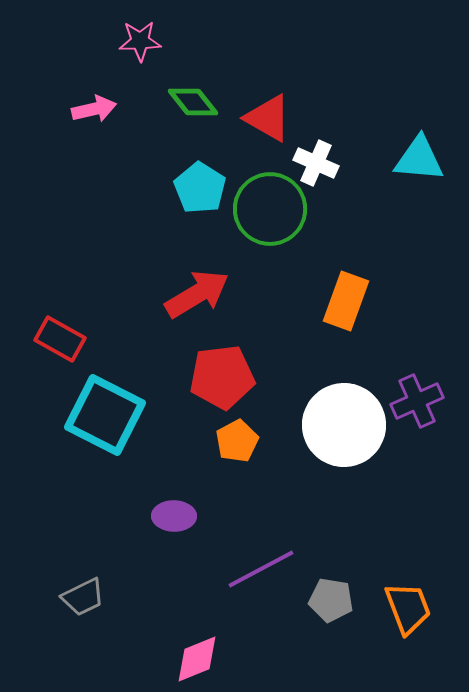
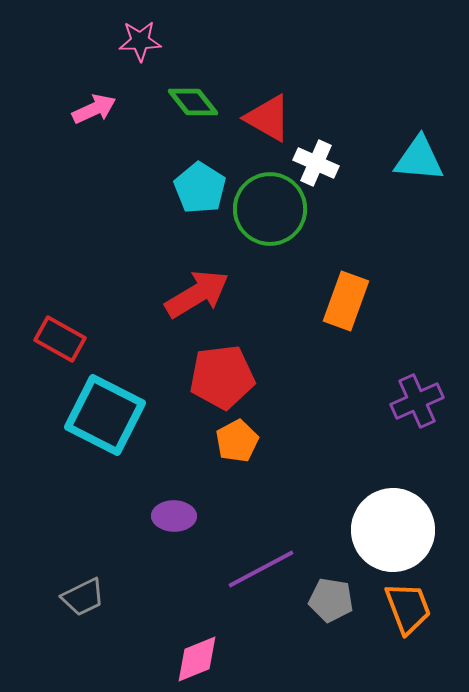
pink arrow: rotated 12 degrees counterclockwise
white circle: moved 49 px right, 105 px down
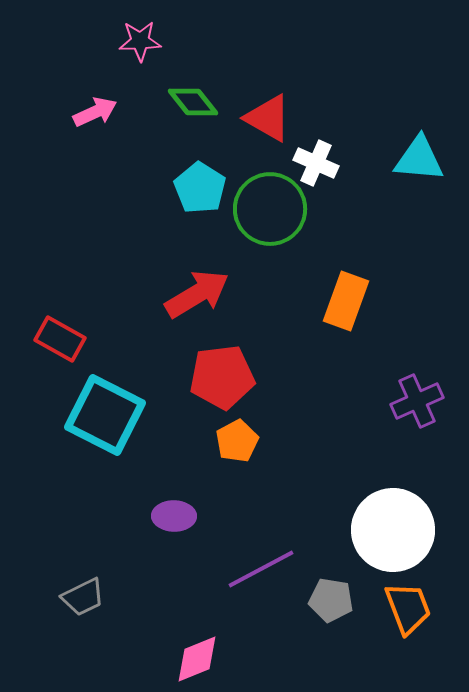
pink arrow: moved 1 px right, 3 px down
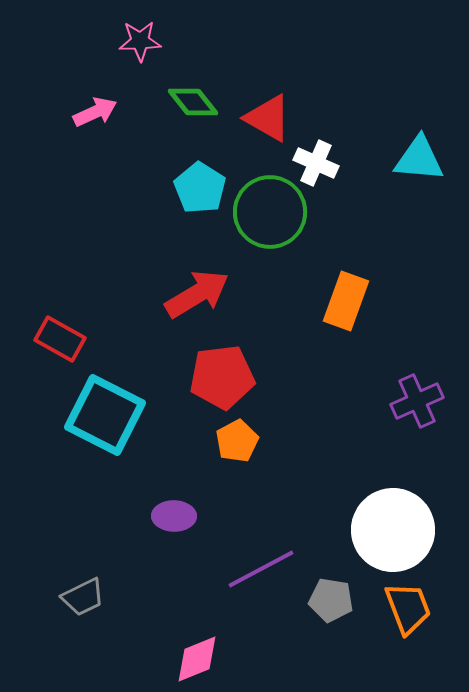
green circle: moved 3 px down
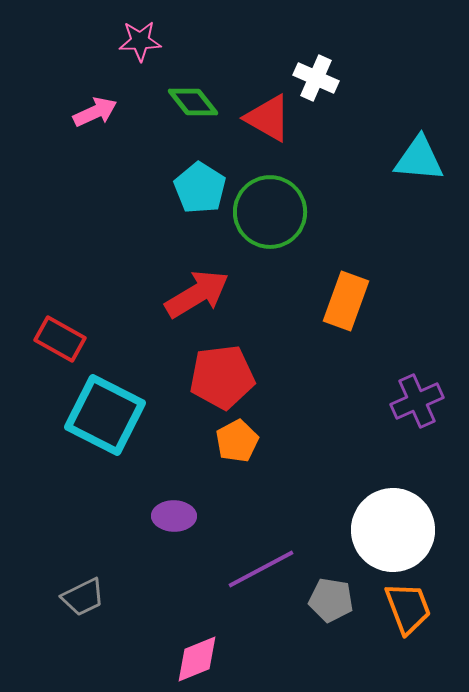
white cross: moved 85 px up
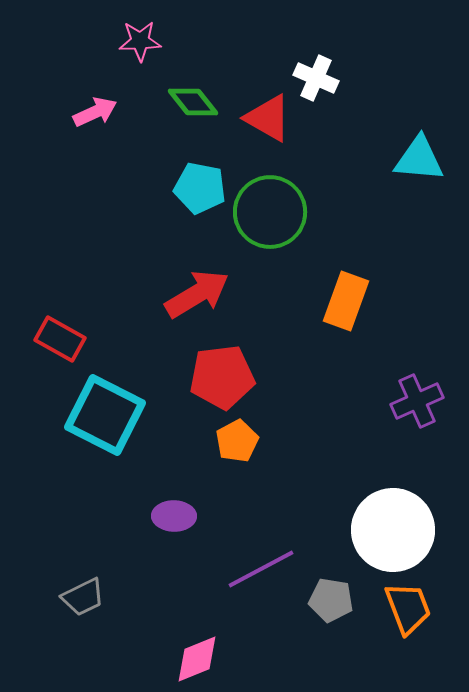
cyan pentagon: rotated 21 degrees counterclockwise
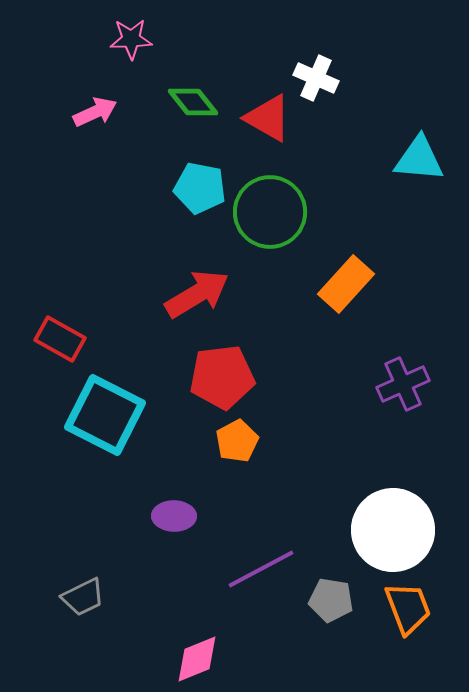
pink star: moved 9 px left, 2 px up
orange rectangle: moved 17 px up; rotated 22 degrees clockwise
purple cross: moved 14 px left, 17 px up
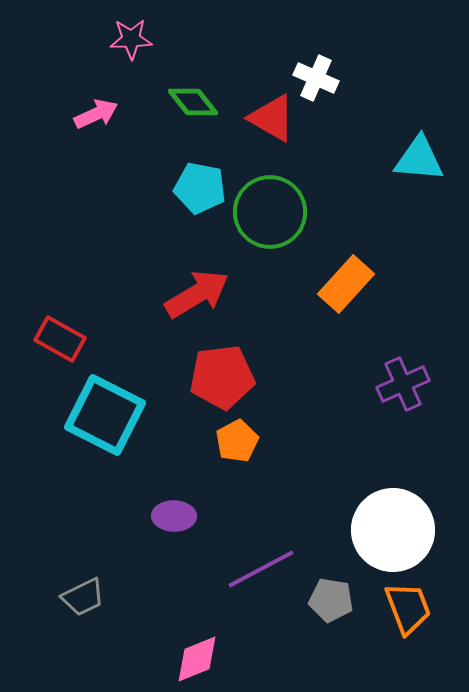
pink arrow: moved 1 px right, 2 px down
red triangle: moved 4 px right
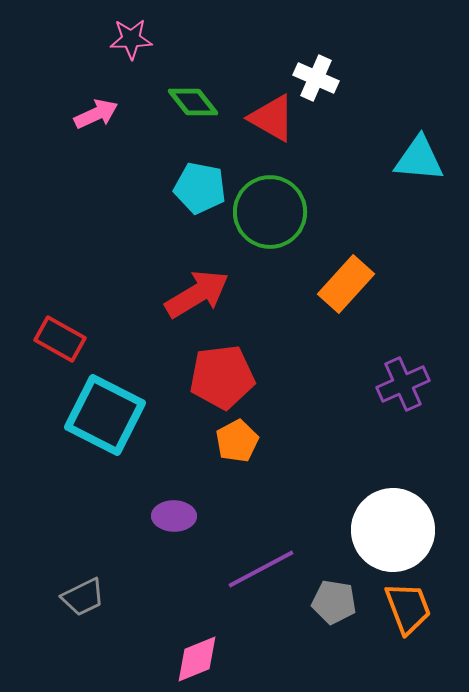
gray pentagon: moved 3 px right, 2 px down
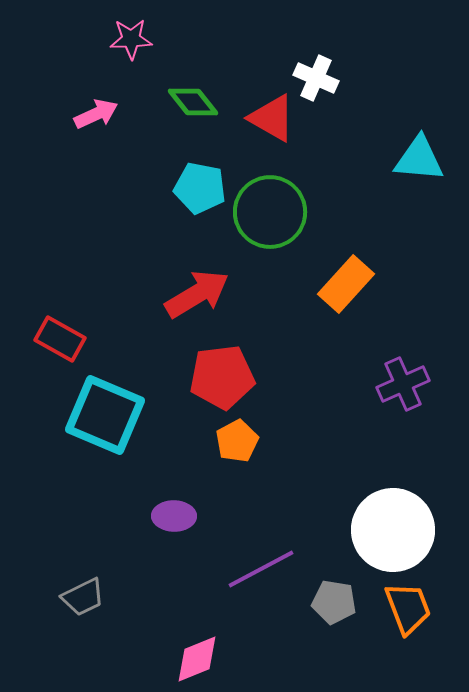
cyan square: rotated 4 degrees counterclockwise
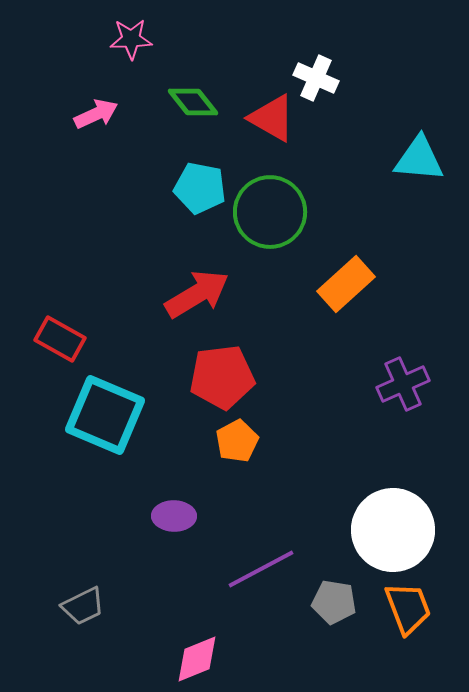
orange rectangle: rotated 6 degrees clockwise
gray trapezoid: moved 9 px down
